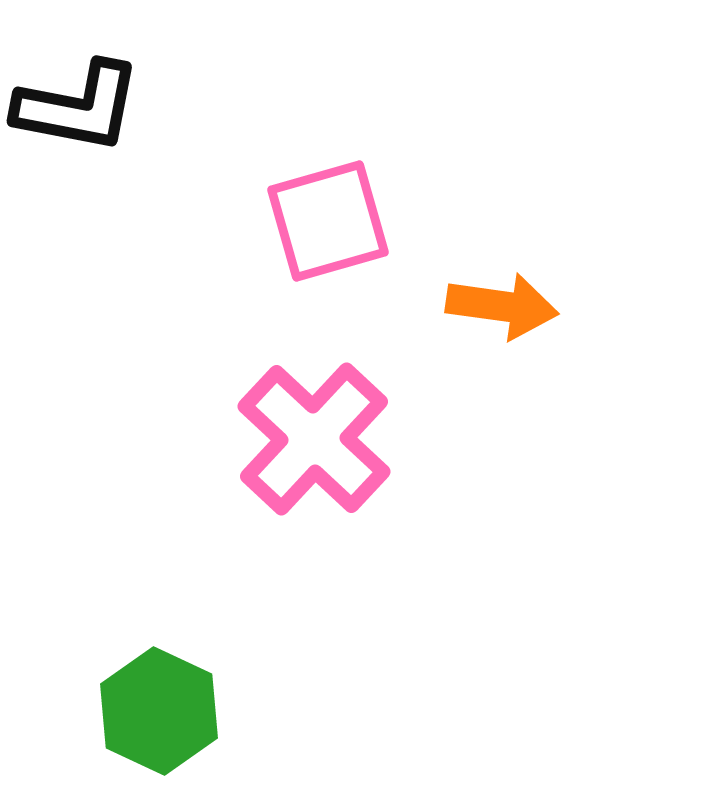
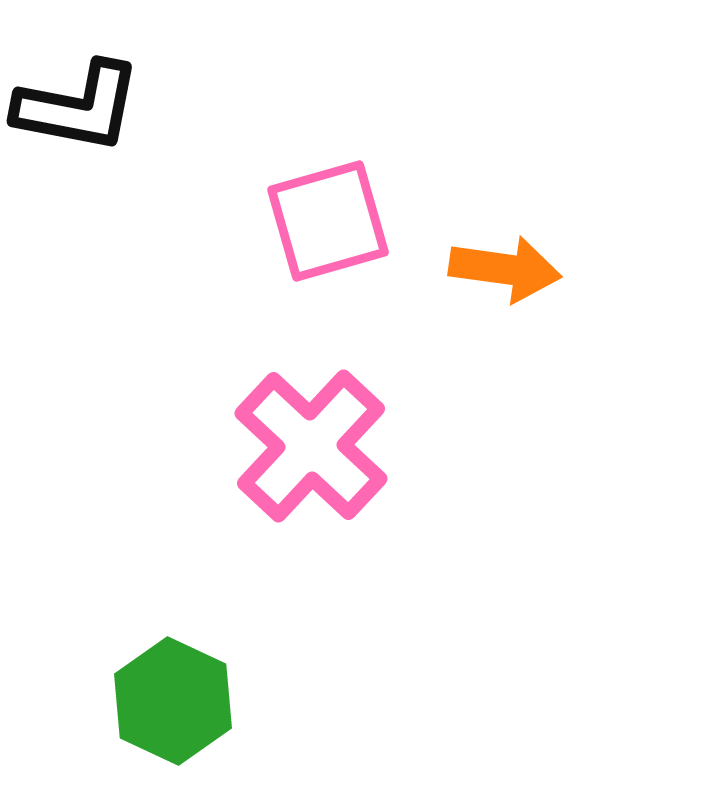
orange arrow: moved 3 px right, 37 px up
pink cross: moved 3 px left, 7 px down
green hexagon: moved 14 px right, 10 px up
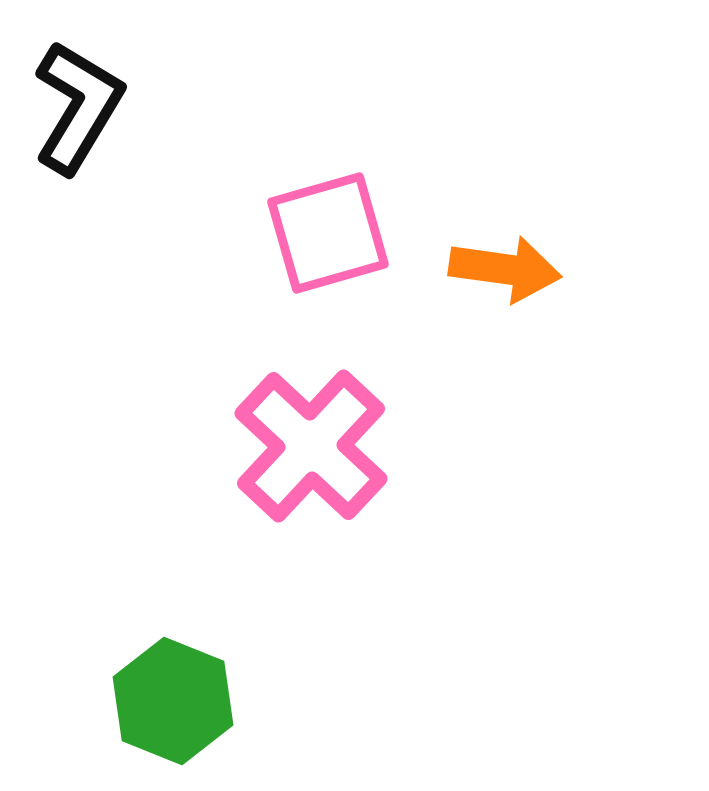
black L-shape: rotated 70 degrees counterclockwise
pink square: moved 12 px down
green hexagon: rotated 3 degrees counterclockwise
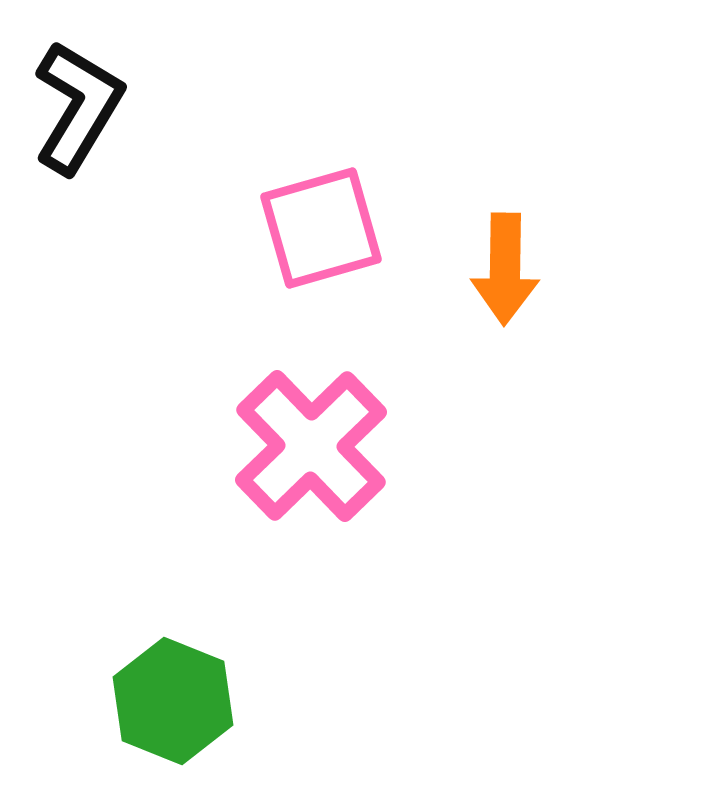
pink square: moved 7 px left, 5 px up
orange arrow: rotated 83 degrees clockwise
pink cross: rotated 3 degrees clockwise
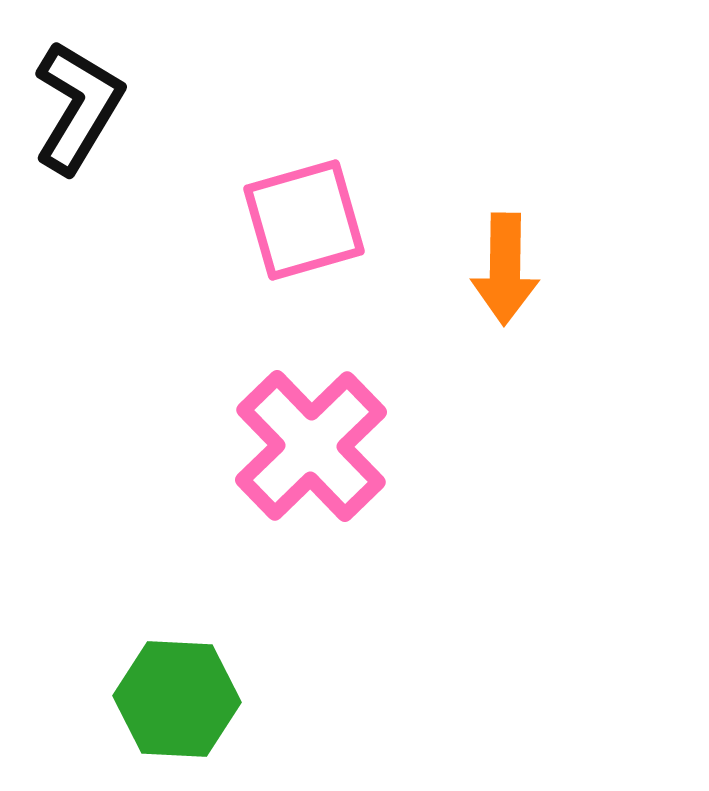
pink square: moved 17 px left, 8 px up
green hexagon: moved 4 px right, 2 px up; rotated 19 degrees counterclockwise
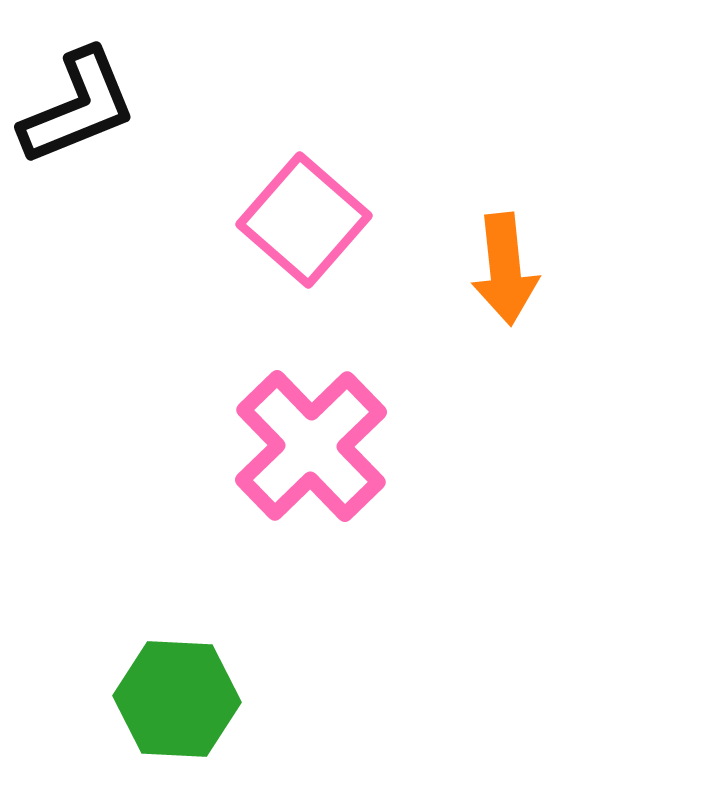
black L-shape: rotated 37 degrees clockwise
pink square: rotated 33 degrees counterclockwise
orange arrow: rotated 7 degrees counterclockwise
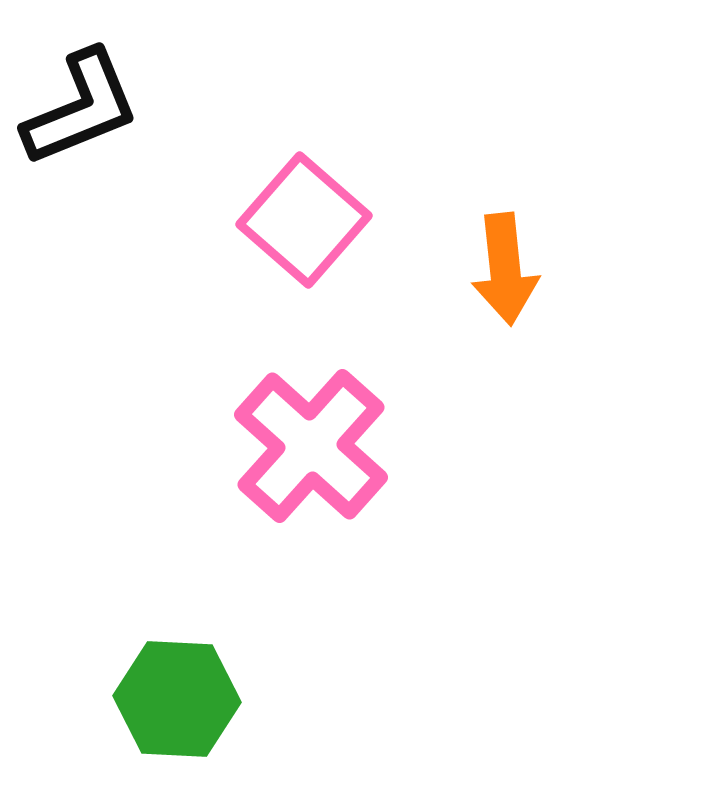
black L-shape: moved 3 px right, 1 px down
pink cross: rotated 4 degrees counterclockwise
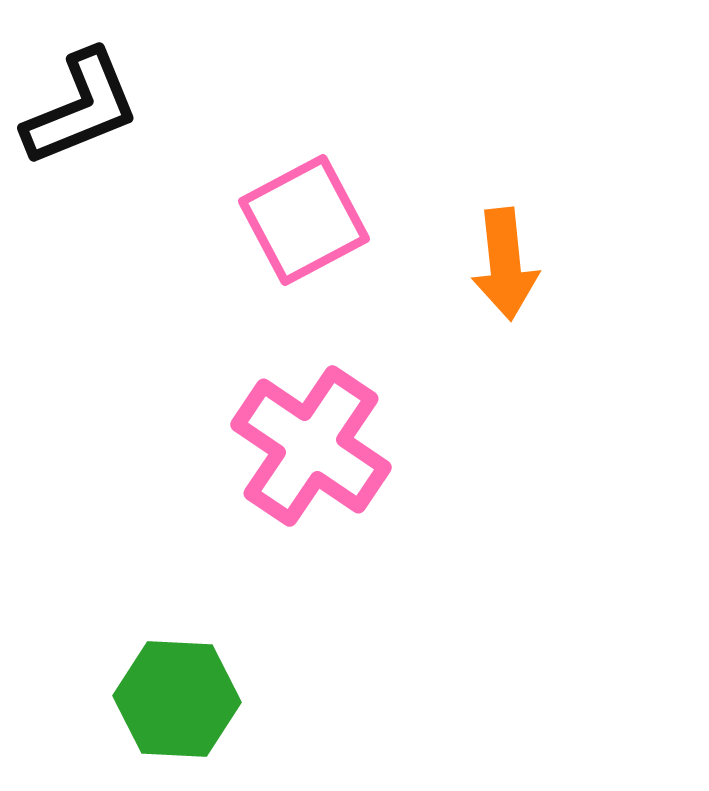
pink square: rotated 21 degrees clockwise
orange arrow: moved 5 px up
pink cross: rotated 8 degrees counterclockwise
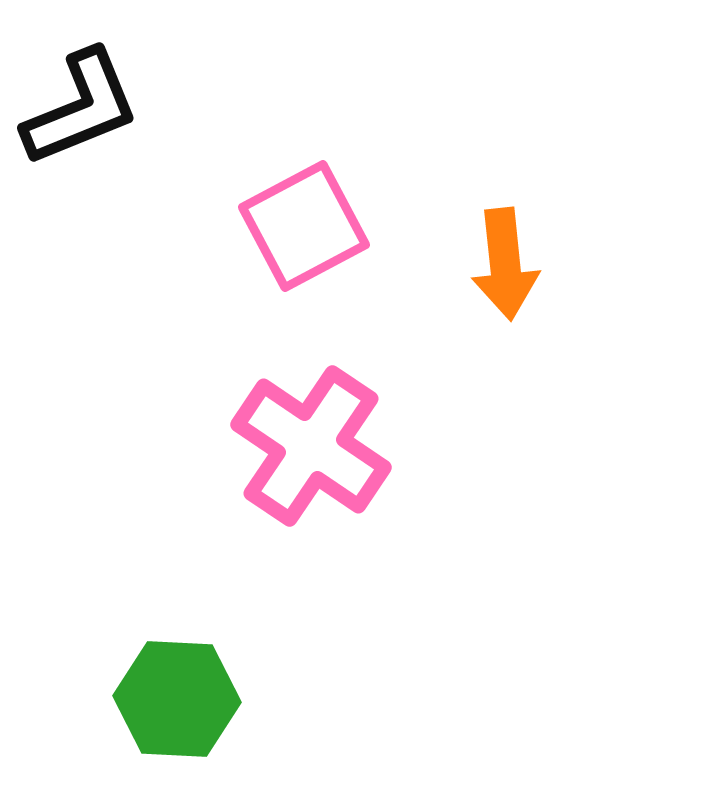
pink square: moved 6 px down
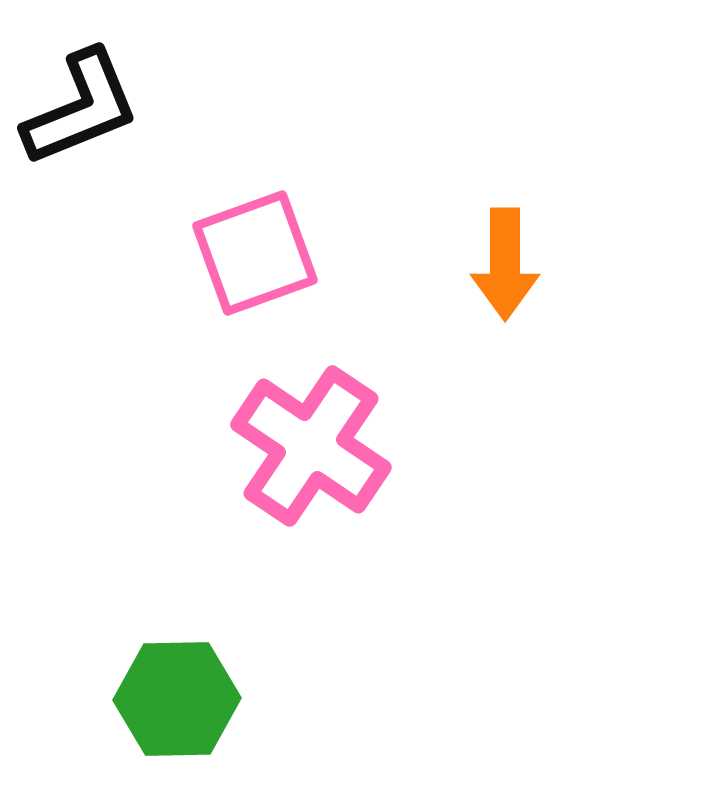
pink square: moved 49 px left, 27 px down; rotated 8 degrees clockwise
orange arrow: rotated 6 degrees clockwise
green hexagon: rotated 4 degrees counterclockwise
